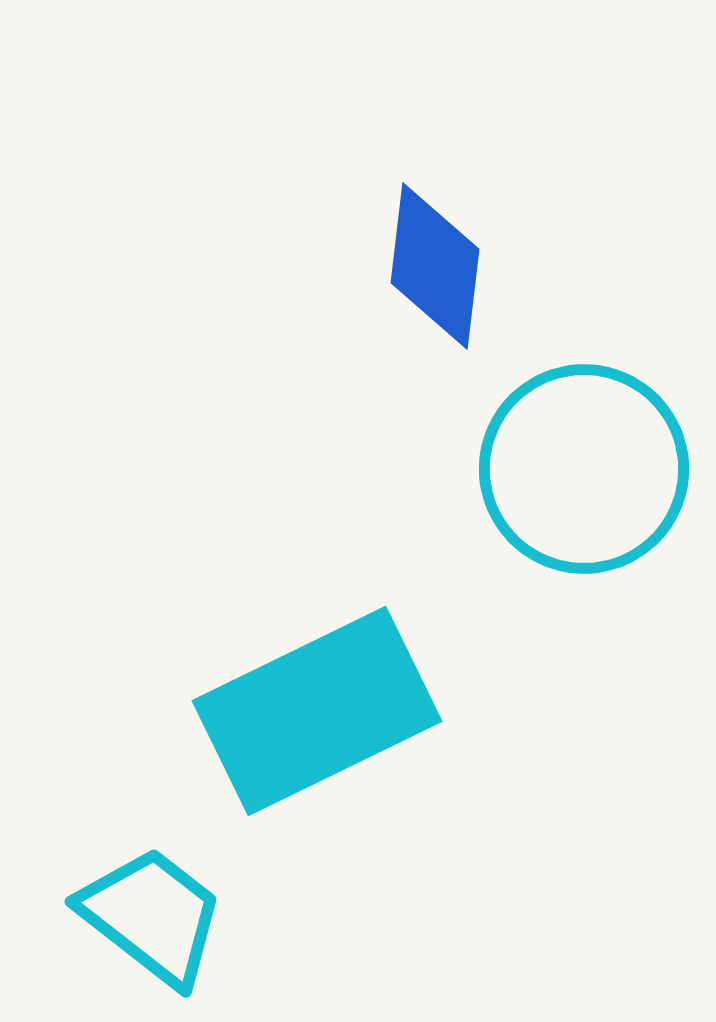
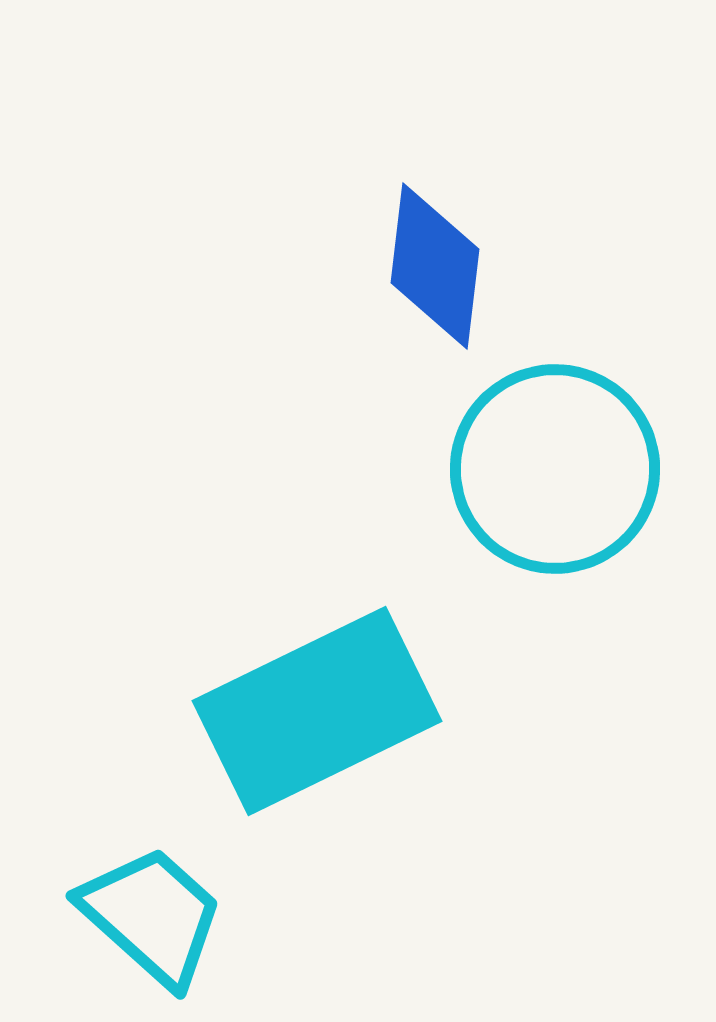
cyan circle: moved 29 px left
cyan trapezoid: rotated 4 degrees clockwise
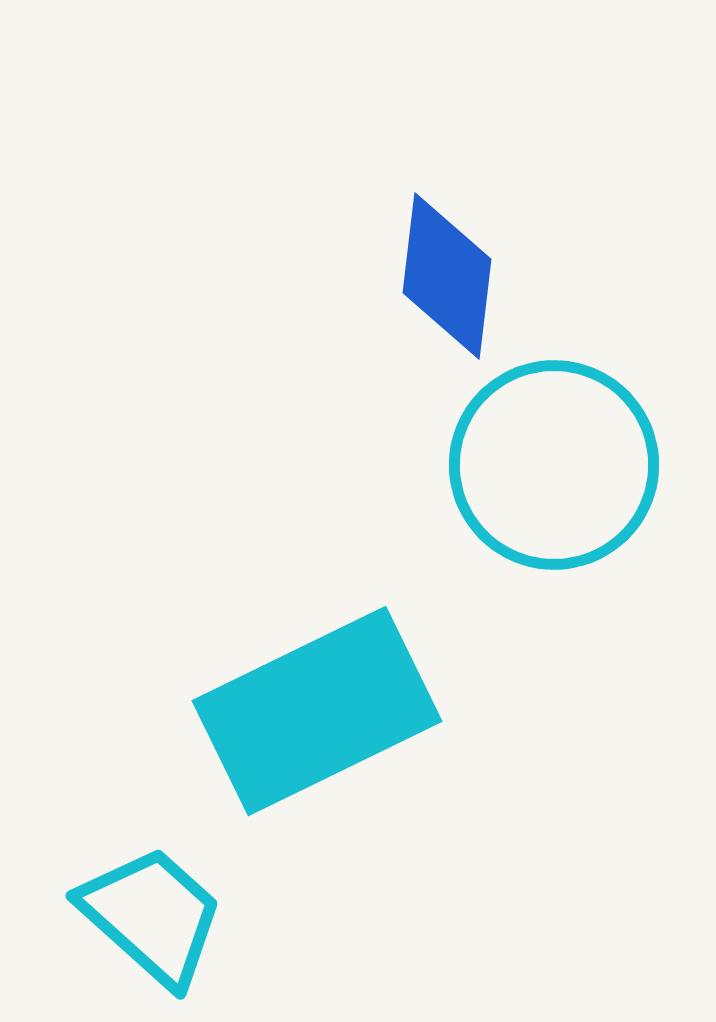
blue diamond: moved 12 px right, 10 px down
cyan circle: moved 1 px left, 4 px up
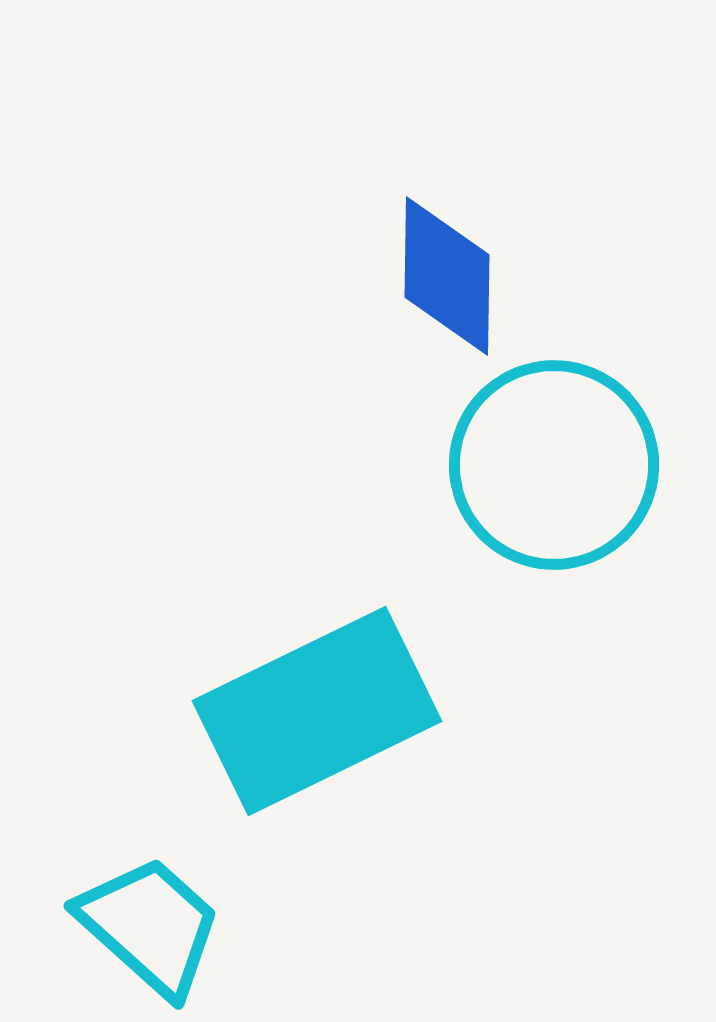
blue diamond: rotated 6 degrees counterclockwise
cyan trapezoid: moved 2 px left, 10 px down
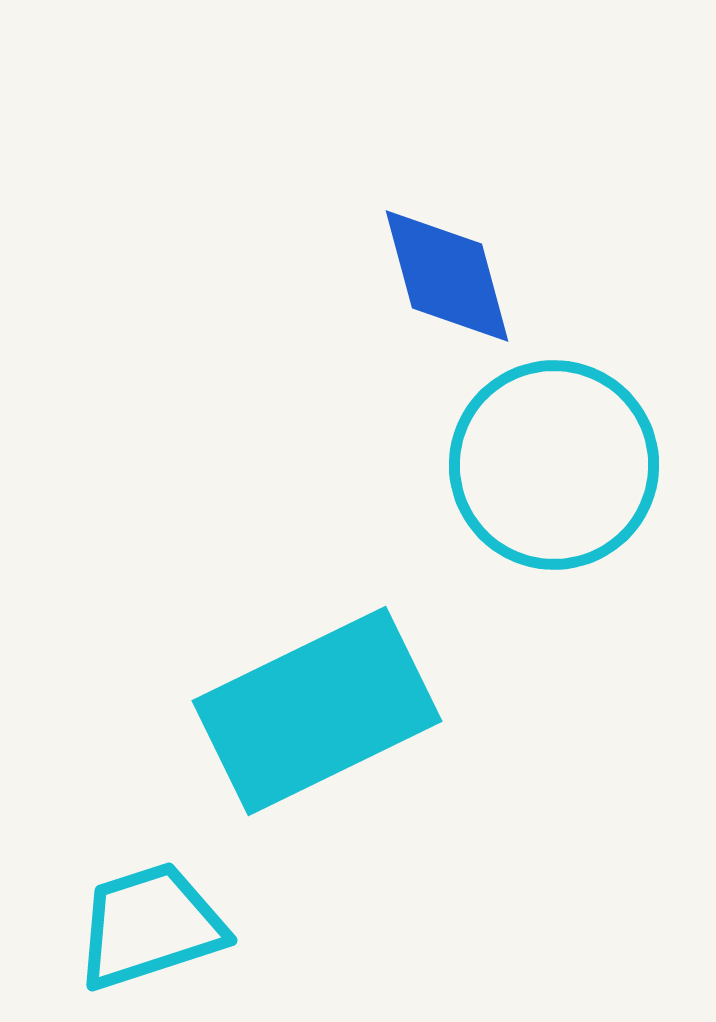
blue diamond: rotated 16 degrees counterclockwise
cyan trapezoid: rotated 60 degrees counterclockwise
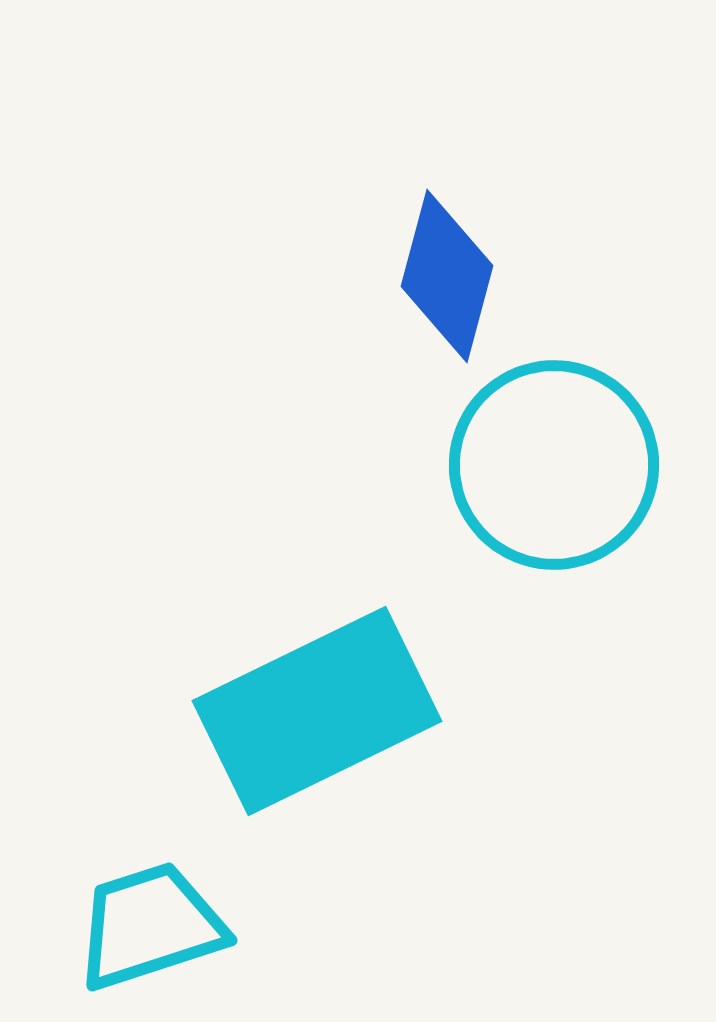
blue diamond: rotated 30 degrees clockwise
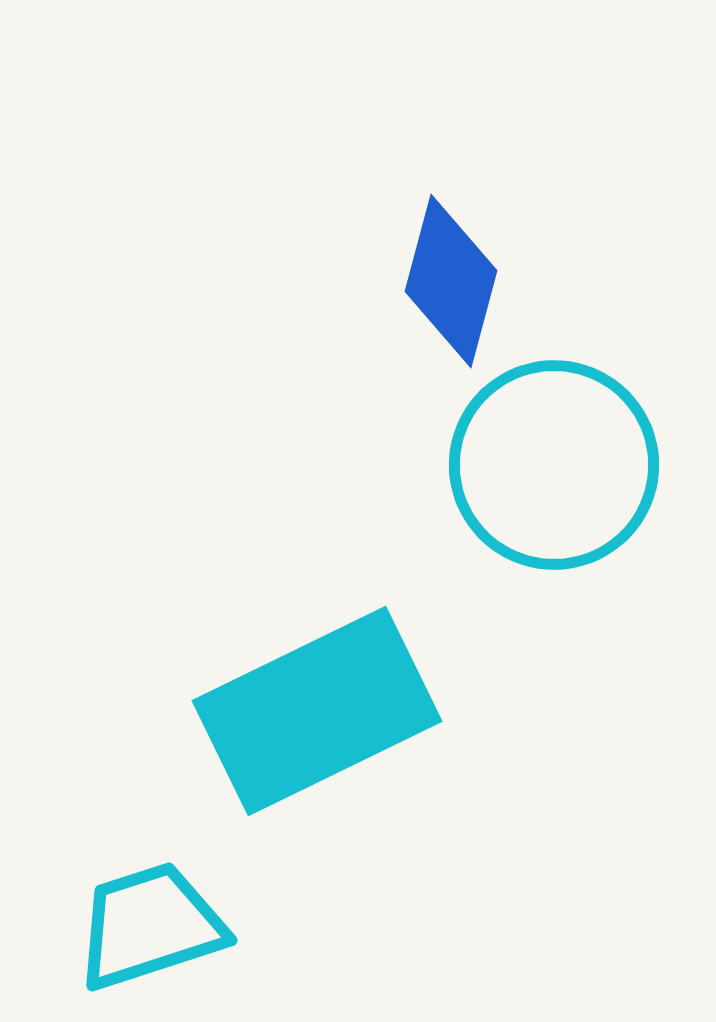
blue diamond: moved 4 px right, 5 px down
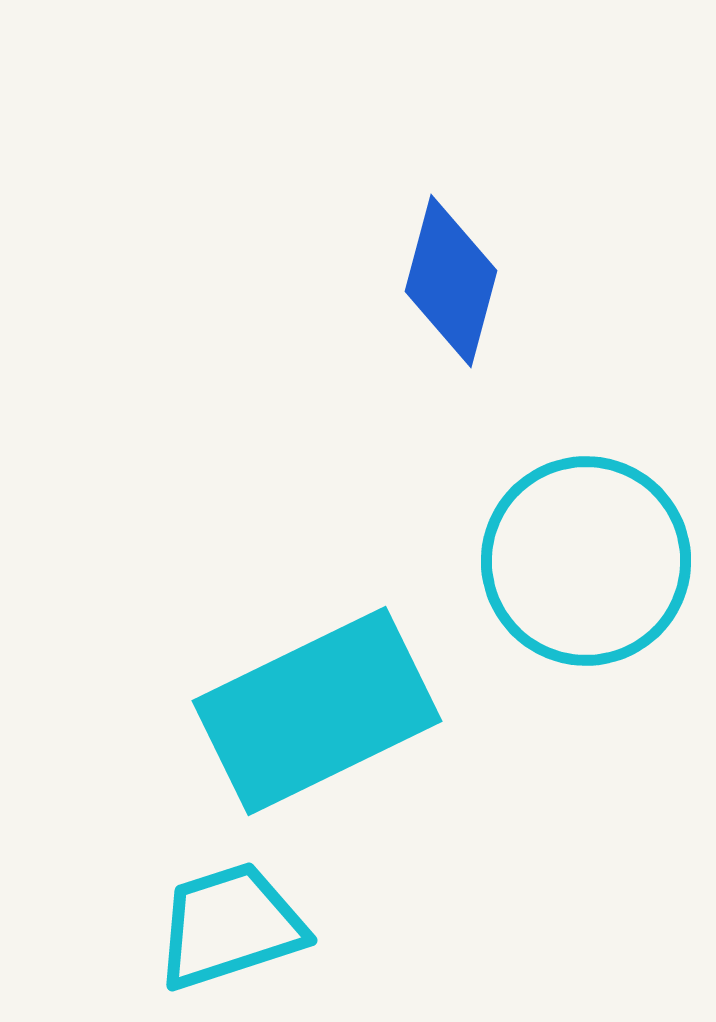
cyan circle: moved 32 px right, 96 px down
cyan trapezoid: moved 80 px right
